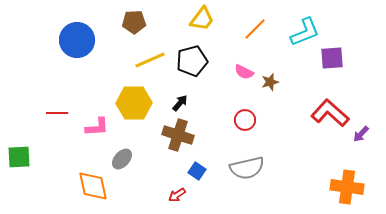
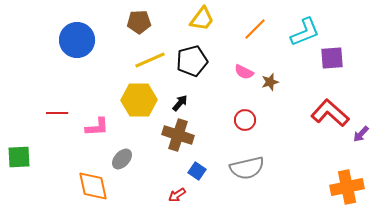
brown pentagon: moved 5 px right
yellow hexagon: moved 5 px right, 3 px up
orange cross: rotated 20 degrees counterclockwise
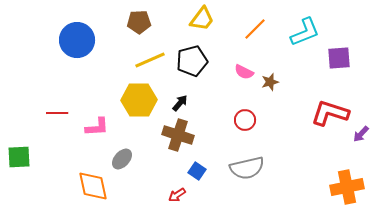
purple square: moved 7 px right
red L-shape: rotated 24 degrees counterclockwise
